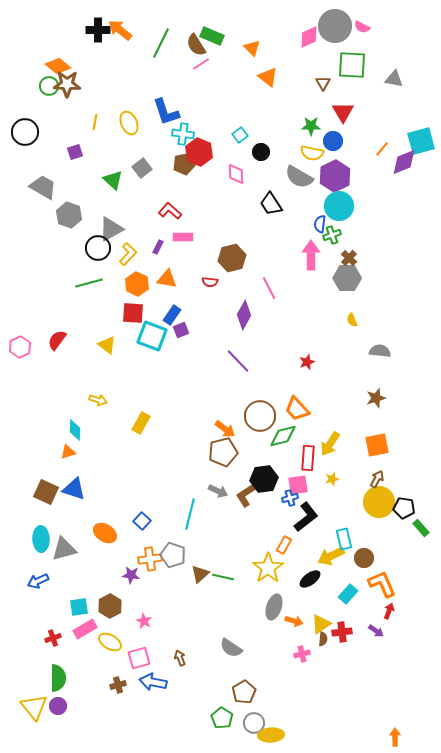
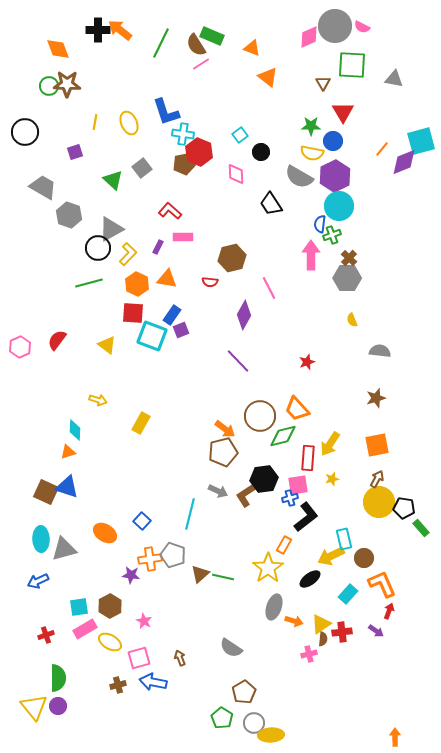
orange triangle at (252, 48): rotated 24 degrees counterclockwise
orange diamond at (58, 66): moved 17 px up; rotated 30 degrees clockwise
blue triangle at (74, 489): moved 7 px left, 2 px up
red cross at (53, 638): moved 7 px left, 3 px up
pink cross at (302, 654): moved 7 px right
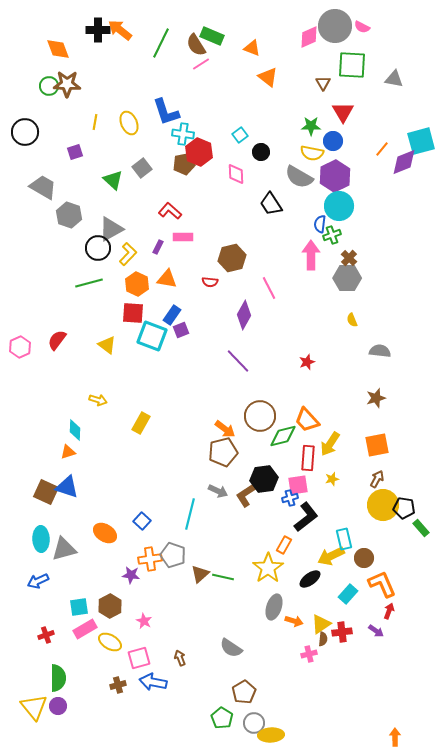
orange trapezoid at (297, 409): moved 10 px right, 11 px down
yellow circle at (379, 502): moved 4 px right, 3 px down
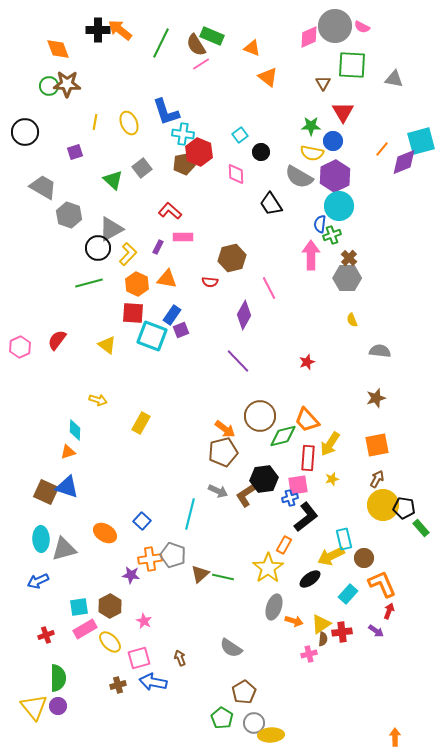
yellow ellipse at (110, 642): rotated 15 degrees clockwise
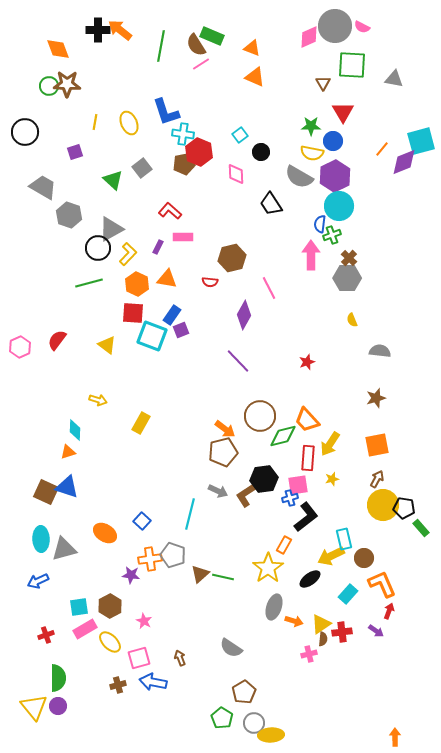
green line at (161, 43): moved 3 px down; rotated 16 degrees counterclockwise
orange triangle at (268, 77): moved 13 px left; rotated 15 degrees counterclockwise
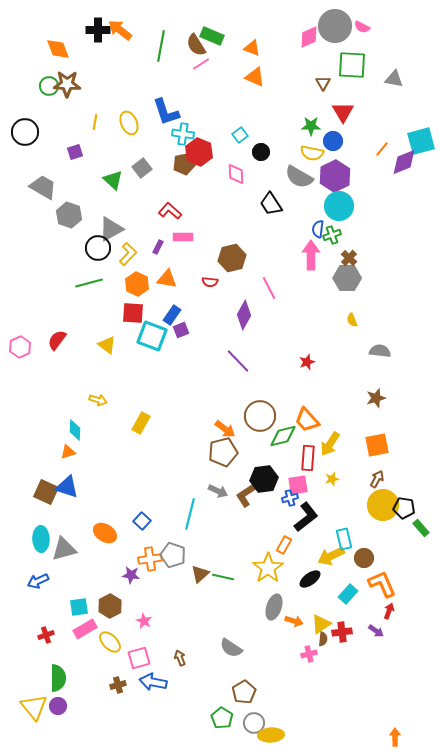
blue semicircle at (320, 224): moved 2 px left, 5 px down
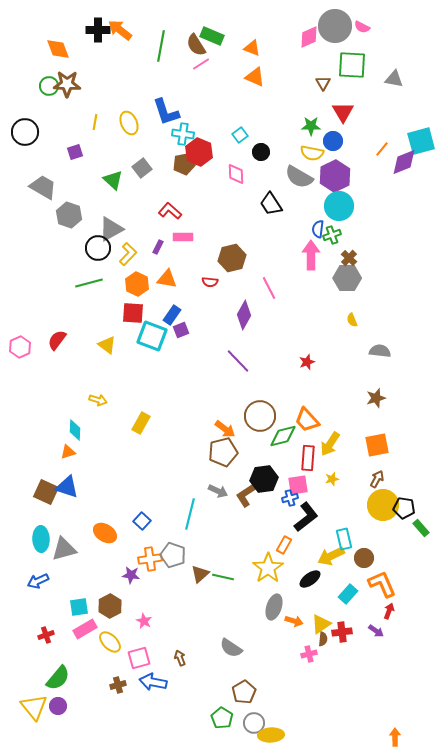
green semicircle at (58, 678): rotated 40 degrees clockwise
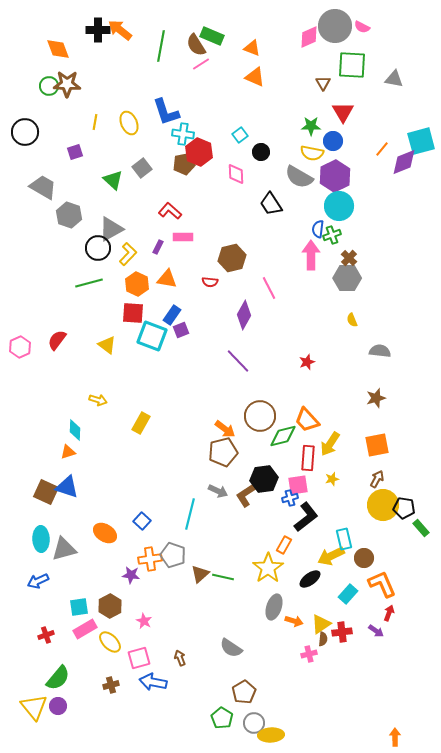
red arrow at (389, 611): moved 2 px down
brown cross at (118, 685): moved 7 px left
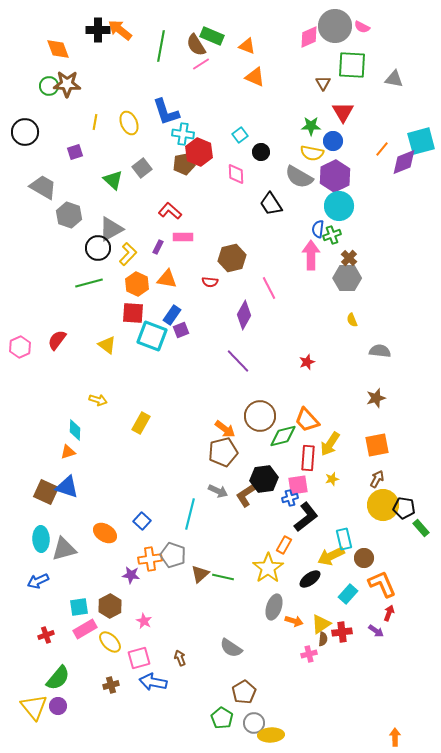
orange triangle at (252, 48): moved 5 px left, 2 px up
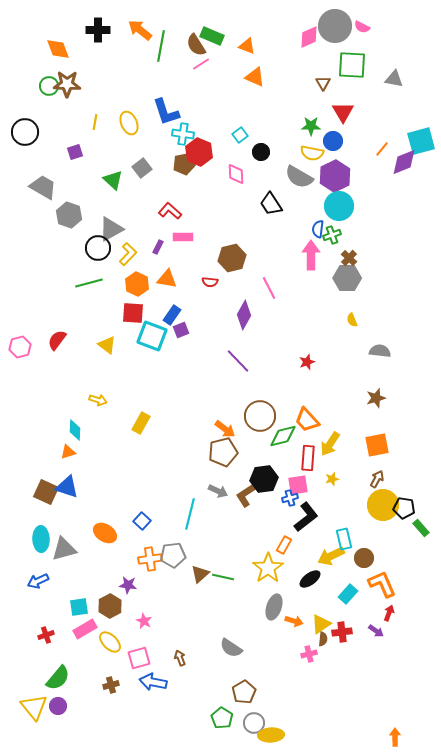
orange arrow at (120, 30): moved 20 px right
pink hexagon at (20, 347): rotated 10 degrees clockwise
gray pentagon at (173, 555): rotated 25 degrees counterclockwise
purple star at (131, 575): moved 3 px left, 10 px down
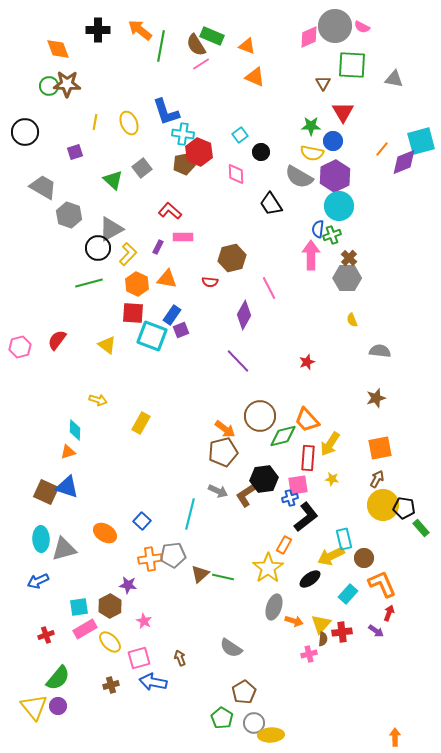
orange square at (377, 445): moved 3 px right, 3 px down
yellow star at (332, 479): rotated 24 degrees clockwise
yellow triangle at (321, 624): rotated 15 degrees counterclockwise
